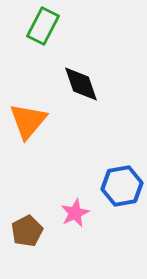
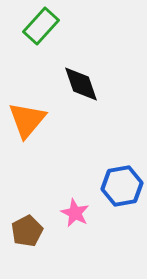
green rectangle: moved 2 px left; rotated 15 degrees clockwise
orange triangle: moved 1 px left, 1 px up
pink star: rotated 20 degrees counterclockwise
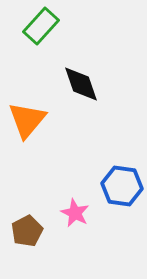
blue hexagon: rotated 18 degrees clockwise
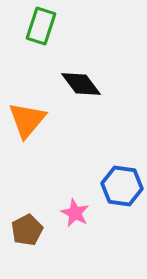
green rectangle: rotated 24 degrees counterclockwise
black diamond: rotated 18 degrees counterclockwise
brown pentagon: moved 1 px up
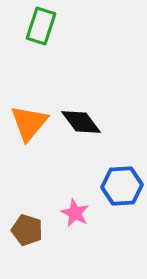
black diamond: moved 38 px down
orange triangle: moved 2 px right, 3 px down
blue hexagon: rotated 12 degrees counterclockwise
brown pentagon: rotated 28 degrees counterclockwise
